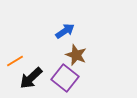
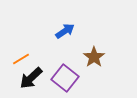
brown star: moved 18 px right, 2 px down; rotated 15 degrees clockwise
orange line: moved 6 px right, 2 px up
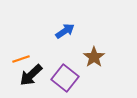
orange line: rotated 12 degrees clockwise
black arrow: moved 3 px up
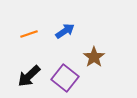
orange line: moved 8 px right, 25 px up
black arrow: moved 2 px left, 1 px down
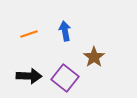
blue arrow: rotated 66 degrees counterclockwise
black arrow: rotated 135 degrees counterclockwise
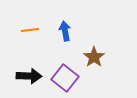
orange line: moved 1 px right, 4 px up; rotated 12 degrees clockwise
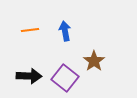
brown star: moved 4 px down
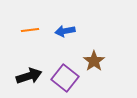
blue arrow: rotated 90 degrees counterclockwise
black arrow: rotated 20 degrees counterclockwise
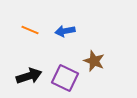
orange line: rotated 30 degrees clockwise
brown star: rotated 15 degrees counterclockwise
purple square: rotated 12 degrees counterclockwise
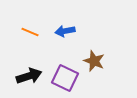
orange line: moved 2 px down
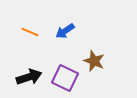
blue arrow: rotated 24 degrees counterclockwise
black arrow: moved 1 px down
